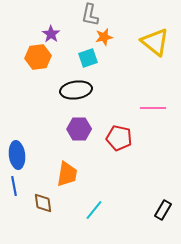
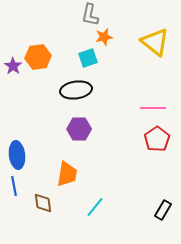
purple star: moved 38 px left, 32 px down
red pentagon: moved 38 px right, 1 px down; rotated 25 degrees clockwise
cyan line: moved 1 px right, 3 px up
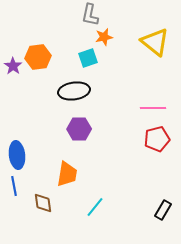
black ellipse: moved 2 px left, 1 px down
red pentagon: rotated 20 degrees clockwise
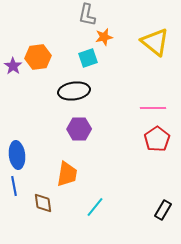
gray L-shape: moved 3 px left
red pentagon: rotated 20 degrees counterclockwise
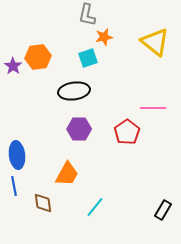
red pentagon: moved 30 px left, 7 px up
orange trapezoid: rotated 20 degrees clockwise
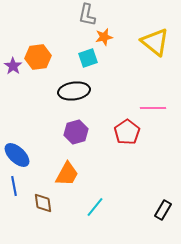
purple hexagon: moved 3 px left, 3 px down; rotated 15 degrees counterclockwise
blue ellipse: rotated 40 degrees counterclockwise
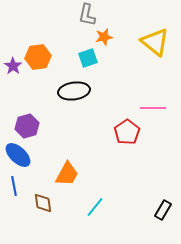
purple hexagon: moved 49 px left, 6 px up
blue ellipse: moved 1 px right
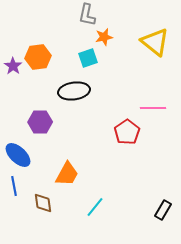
purple hexagon: moved 13 px right, 4 px up; rotated 15 degrees clockwise
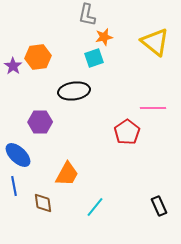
cyan square: moved 6 px right
black rectangle: moved 4 px left, 4 px up; rotated 54 degrees counterclockwise
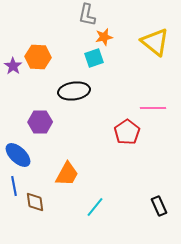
orange hexagon: rotated 10 degrees clockwise
brown diamond: moved 8 px left, 1 px up
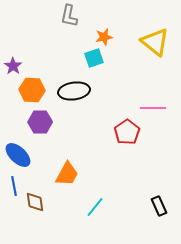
gray L-shape: moved 18 px left, 1 px down
orange hexagon: moved 6 px left, 33 px down
